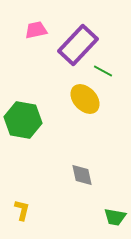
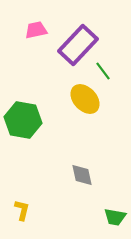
green line: rotated 24 degrees clockwise
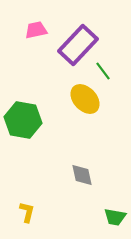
yellow L-shape: moved 5 px right, 2 px down
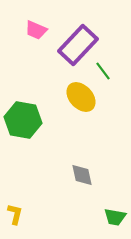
pink trapezoid: rotated 145 degrees counterclockwise
yellow ellipse: moved 4 px left, 2 px up
yellow L-shape: moved 12 px left, 2 px down
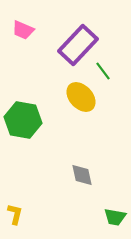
pink trapezoid: moved 13 px left
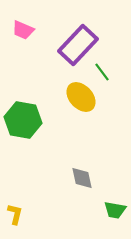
green line: moved 1 px left, 1 px down
gray diamond: moved 3 px down
green trapezoid: moved 7 px up
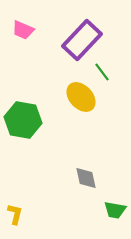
purple rectangle: moved 4 px right, 5 px up
gray diamond: moved 4 px right
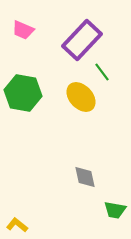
green hexagon: moved 27 px up
gray diamond: moved 1 px left, 1 px up
yellow L-shape: moved 2 px right, 11 px down; rotated 65 degrees counterclockwise
